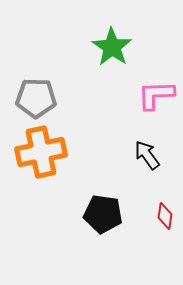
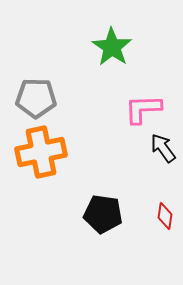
pink L-shape: moved 13 px left, 14 px down
black arrow: moved 16 px right, 7 px up
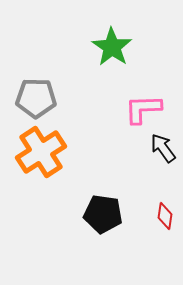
orange cross: rotated 21 degrees counterclockwise
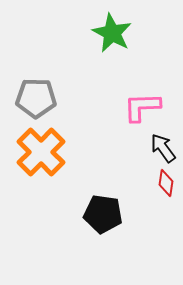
green star: moved 14 px up; rotated 6 degrees counterclockwise
pink L-shape: moved 1 px left, 2 px up
orange cross: rotated 12 degrees counterclockwise
red diamond: moved 1 px right, 33 px up
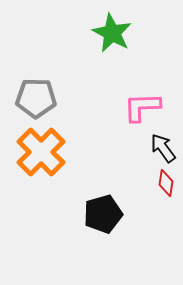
black pentagon: rotated 24 degrees counterclockwise
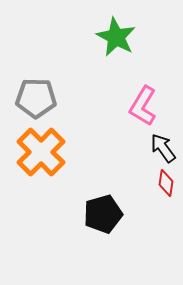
green star: moved 4 px right, 4 px down
pink L-shape: moved 1 px right, 1 px up; rotated 57 degrees counterclockwise
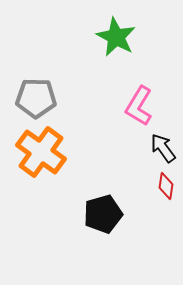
pink L-shape: moved 4 px left
orange cross: rotated 9 degrees counterclockwise
red diamond: moved 3 px down
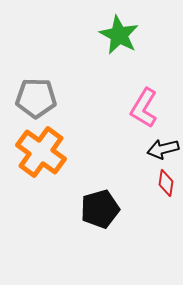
green star: moved 3 px right, 2 px up
pink L-shape: moved 5 px right, 2 px down
black arrow: moved 1 px down; rotated 68 degrees counterclockwise
red diamond: moved 3 px up
black pentagon: moved 3 px left, 5 px up
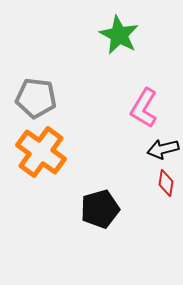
gray pentagon: rotated 6 degrees clockwise
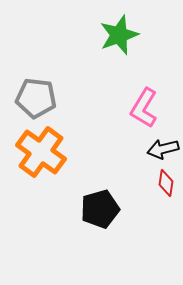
green star: rotated 24 degrees clockwise
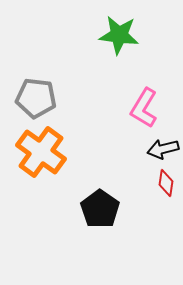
green star: rotated 27 degrees clockwise
black pentagon: rotated 21 degrees counterclockwise
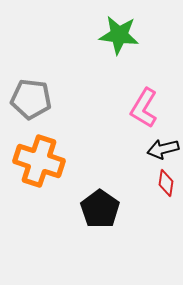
gray pentagon: moved 5 px left, 1 px down
orange cross: moved 2 px left, 9 px down; rotated 18 degrees counterclockwise
